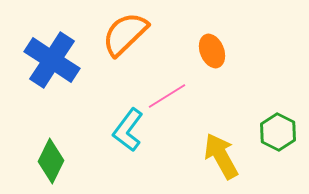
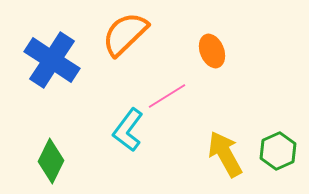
green hexagon: moved 19 px down; rotated 9 degrees clockwise
yellow arrow: moved 4 px right, 2 px up
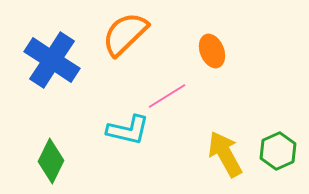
cyan L-shape: rotated 114 degrees counterclockwise
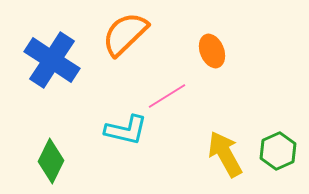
cyan L-shape: moved 2 px left
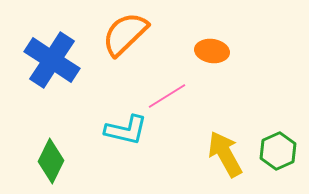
orange ellipse: rotated 60 degrees counterclockwise
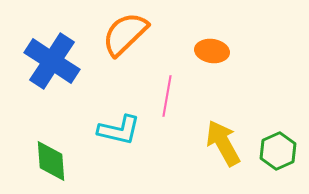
blue cross: moved 1 px down
pink line: rotated 48 degrees counterclockwise
cyan L-shape: moved 7 px left
yellow arrow: moved 2 px left, 11 px up
green diamond: rotated 30 degrees counterclockwise
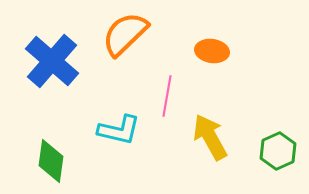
blue cross: rotated 8 degrees clockwise
yellow arrow: moved 13 px left, 6 px up
green diamond: rotated 12 degrees clockwise
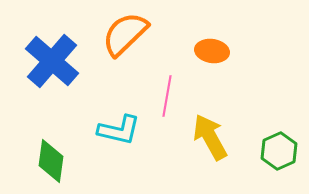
green hexagon: moved 1 px right
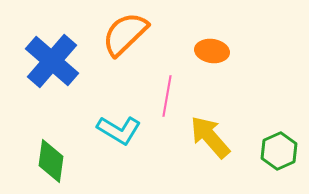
cyan L-shape: rotated 18 degrees clockwise
yellow arrow: rotated 12 degrees counterclockwise
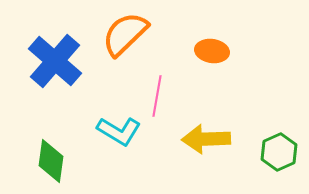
blue cross: moved 3 px right
pink line: moved 10 px left
cyan L-shape: moved 1 px down
yellow arrow: moved 4 px left, 2 px down; rotated 51 degrees counterclockwise
green hexagon: moved 1 px down
